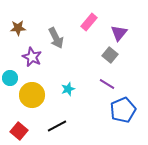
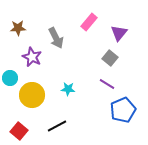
gray square: moved 3 px down
cyan star: rotated 24 degrees clockwise
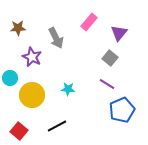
blue pentagon: moved 1 px left
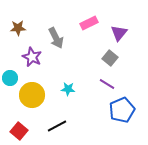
pink rectangle: moved 1 px down; rotated 24 degrees clockwise
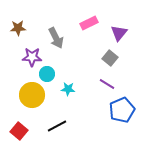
purple star: rotated 24 degrees counterclockwise
cyan circle: moved 37 px right, 4 px up
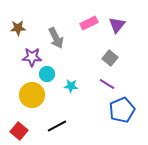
purple triangle: moved 2 px left, 8 px up
cyan star: moved 3 px right, 3 px up
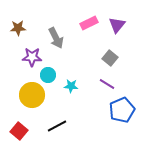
cyan circle: moved 1 px right, 1 px down
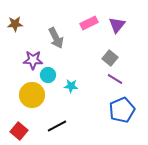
brown star: moved 3 px left, 4 px up
purple star: moved 1 px right, 3 px down
purple line: moved 8 px right, 5 px up
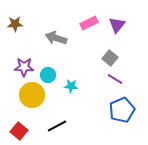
gray arrow: rotated 135 degrees clockwise
purple star: moved 9 px left, 7 px down
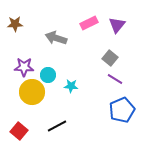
yellow circle: moved 3 px up
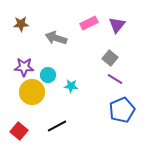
brown star: moved 6 px right
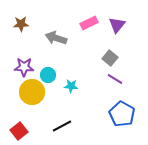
blue pentagon: moved 4 px down; rotated 20 degrees counterclockwise
black line: moved 5 px right
red square: rotated 12 degrees clockwise
